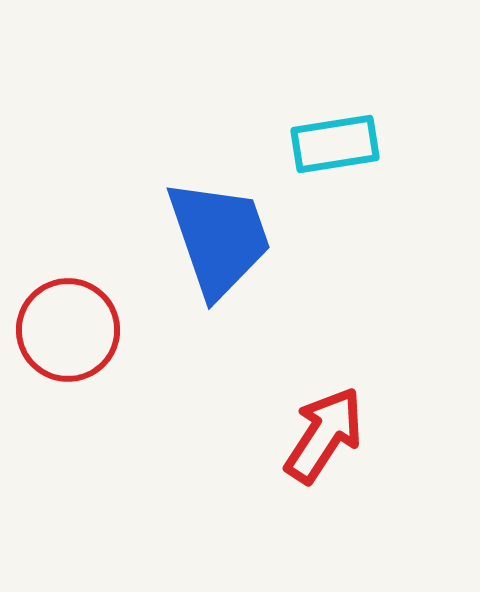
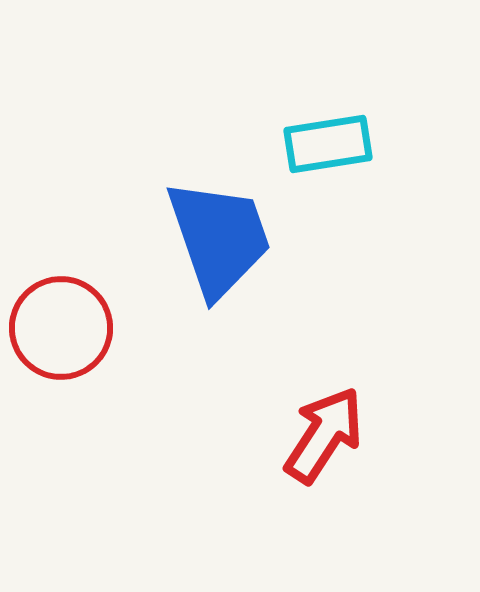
cyan rectangle: moved 7 px left
red circle: moved 7 px left, 2 px up
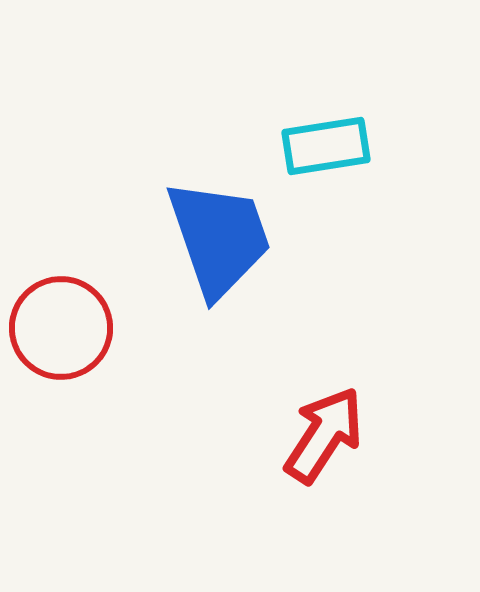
cyan rectangle: moved 2 px left, 2 px down
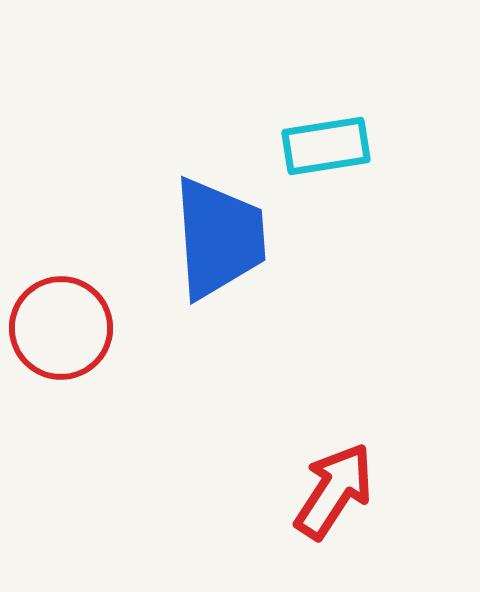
blue trapezoid: rotated 15 degrees clockwise
red arrow: moved 10 px right, 56 px down
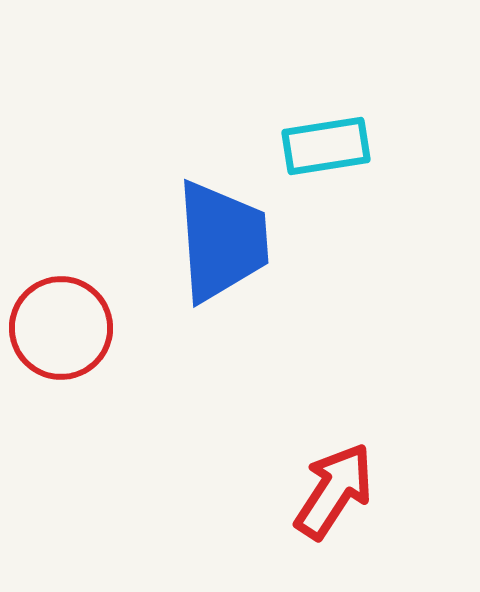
blue trapezoid: moved 3 px right, 3 px down
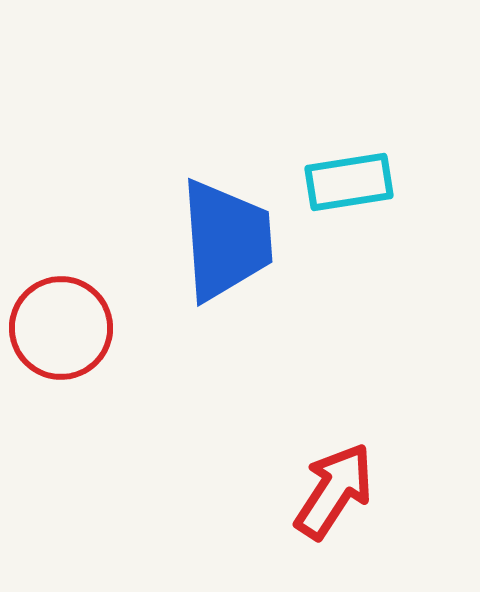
cyan rectangle: moved 23 px right, 36 px down
blue trapezoid: moved 4 px right, 1 px up
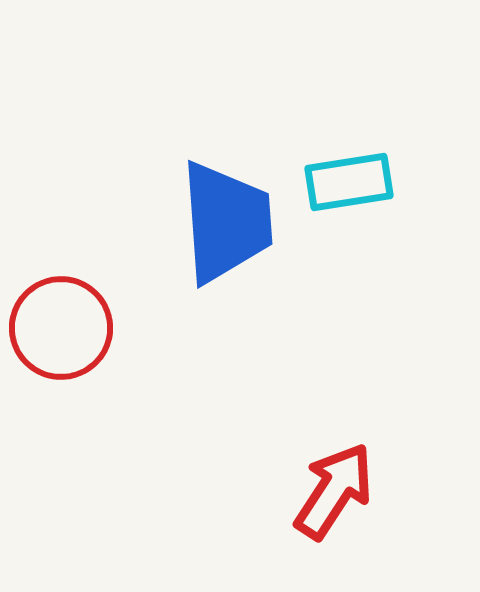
blue trapezoid: moved 18 px up
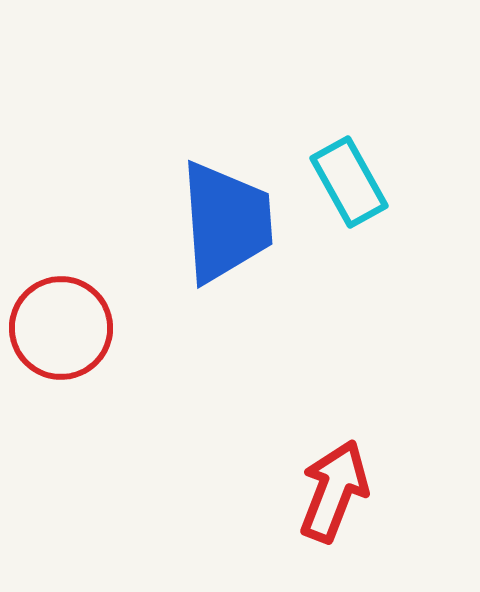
cyan rectangle: rotated 70 degrees clockwise
red arrow: rotated 12 degrees counterclockwise
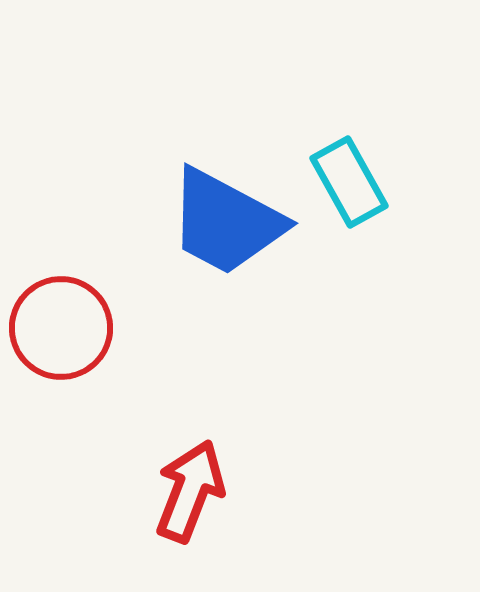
blue trapezoid: rotated 122 degrees clockwise
red arrow: moved 144 px left
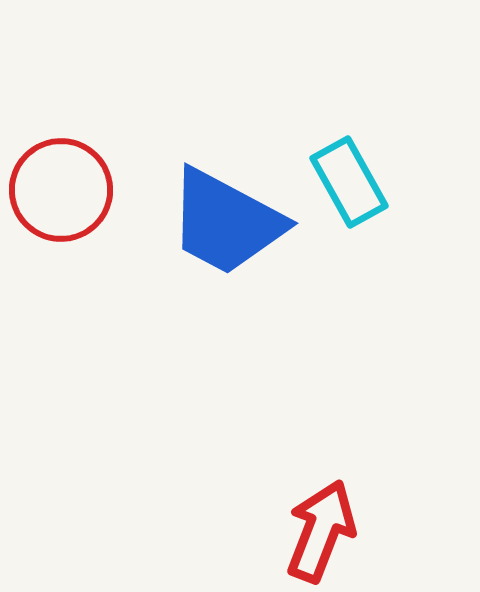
red circle: moved 138 px up
red arrow: moved 131 px right, 40 px down
